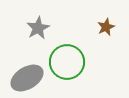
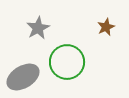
gray ellipse: moved 4 px left, 1 px up
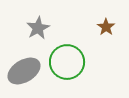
brown star: rotated 12 degrees counterclockwise
gray ellipse: moved 1 px right, 6 px up
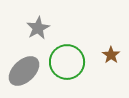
brown star: moved 5 px right, 28 px down
gray ellipse: rotated 12 degrees counterclockwise
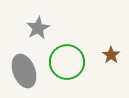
gray ellipse: rotated 68 degrees counterclockwise
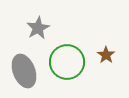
brown star: moved 5 px left
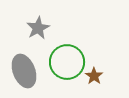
brown star: moved 12 px left, 21 px down
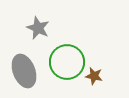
gray star: rotated 20 degrees counterclockwise
brown star: rotated 24 degrees counterclockwise
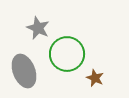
green circle: moved 8 px up
brown star: moved 1 px right, 2 px down; rotated 12 degrees clockwise
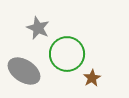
gray ellipse: rotated 36 degrees counterclockwise
brown star: moved 3 px left; rotated 18 degrees clockwise
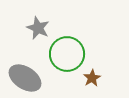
gray ellipse: moved 1 px right, 7 px down
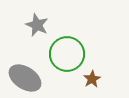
gray star: moved 1 px left, 3 px up
brown star: moved 1 px down
